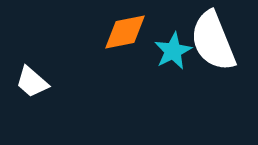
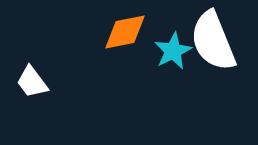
white trapezoid: rotated 12 degrees clockwise
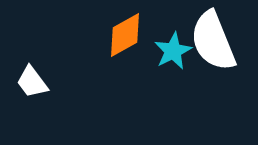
orange diamond: moved 3 px down; rotated 18 degrees counterclockwise
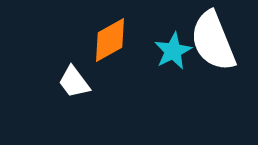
orange diamond: moved 15 px left, 5 px down
white trapezoid: moved 42 px right
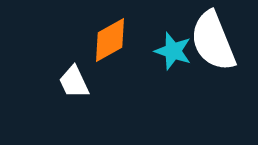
cyan star: rotated 27 degrees counterclockwise
white trapezoid: rotated 12 degrees clockwise
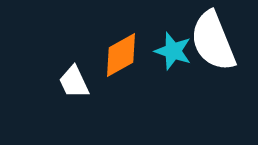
orange diamond: moved 11 px right, 15 px down
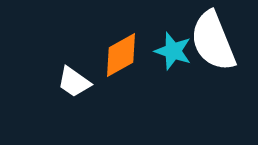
white trapezoid: rotated 30 degrees counterclockwise
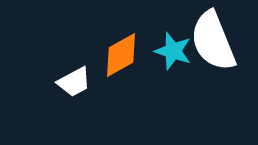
white trapezoid: rotated 63 degrees counterclockwise
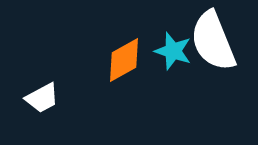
orange diamond: moved 3 px right, 5 px down
white trapezoid: moved 32 px left, 16 px down
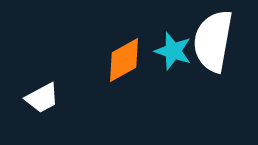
white semicircle: rotated 32 degrees clockwise
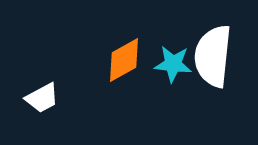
white semicircle: moved 15 px down; rotated 4 degrees counterclockwise
cyan star: moved 13 px down; rotated 12 degrees counterclockwise
